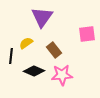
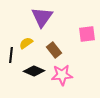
black line: moved 1 px up
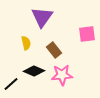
yellow semicircle: rotated 112 degrees clockwise
black line: moved 29 px down; rotated 42 degrees clockwise
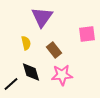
black diamond: moved 3 px left, 1 px down; rotated 50 degrees clockwise
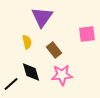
yellow semicircle: moved 1 px right, 1 px up
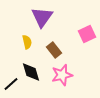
pink square: rotated 18 degrees counterclockwise
pink star: rotated 10 degrees counterclockwise
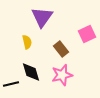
brown rectangle: moved 7 px right, 1 px up
black line: rotated 28 degrees clockwise
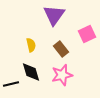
purple triangle: moved 12 px right, 2 px up
yellow semicircle: moved 4 px right, 3 px down
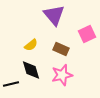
purple triangle: rotated 15 degrees counterclockwise
yellow semicircle: rotated 64 degrees clockwise
brown rectangle: rotated 28 degrees counterclockwise
black diamond: moved 2 px up
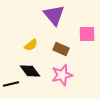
pink square: rotated 24 degrees clockwise
black diamond: moved 1 px left, 1 px down; rotated 20 degrees counterclockwise
